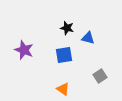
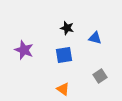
blue triangle: moved 7 px right
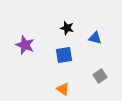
purple star: moved 1 px right, 5 px up
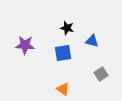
blue triangle: moved 3 px left, 3 px down
purple star: rotated 18 degrees counterclockwise
blue square: moved 1 px left, 2 px up
gray square: moved 1 px right, 2 px up
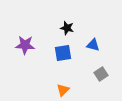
blue triangle: moved 1 px right, 4 px down
orange triangle: moved 1 px down; rotated 40 degrees clockwise
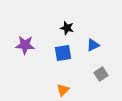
blue triangle: rotated 40 degrees counterclockwise
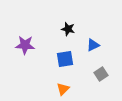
black star: moved 1 px right, 1 px down
blue square: moved 2 px right, 6 px down
orange triangle: moved 1 px up
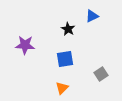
black star: rotated 16 degrees clockwise
blue triangle: moved 1 px left, 29 px up
orange triangle: moved 1 px left, 1 px up
